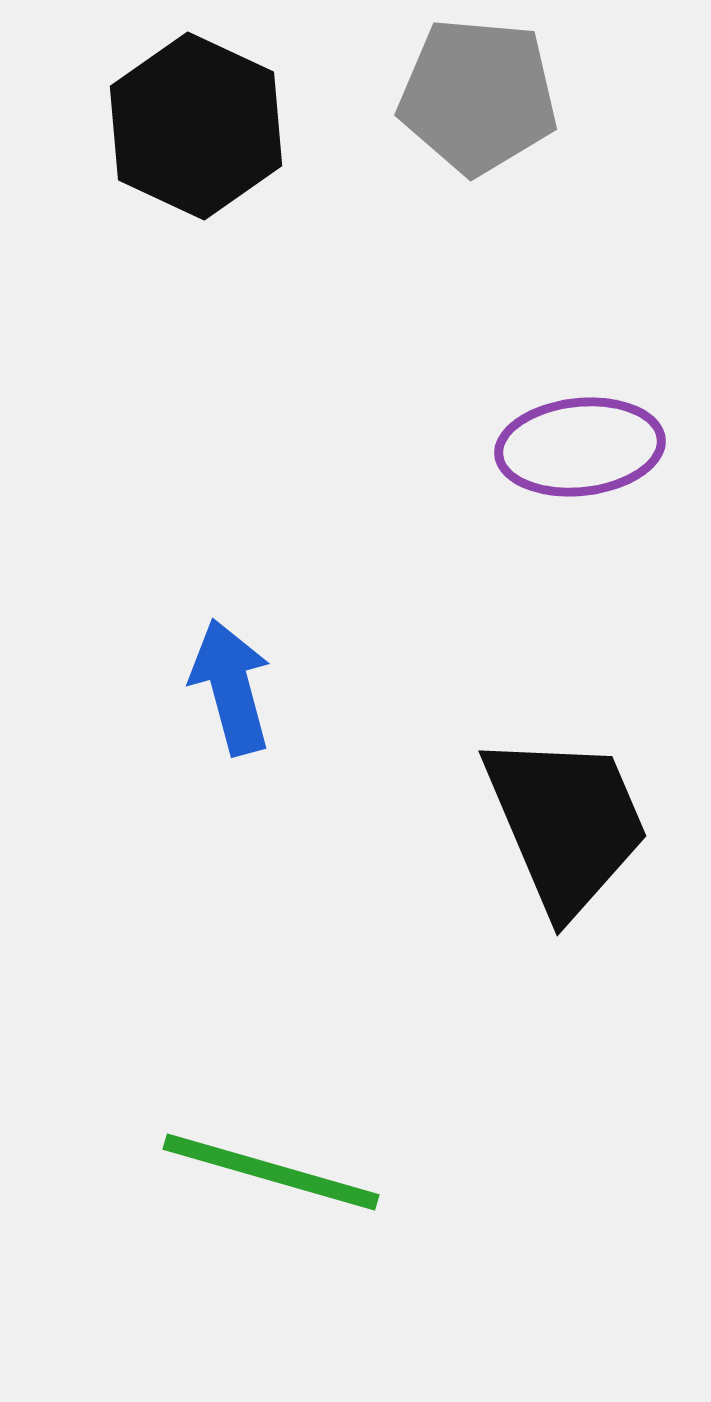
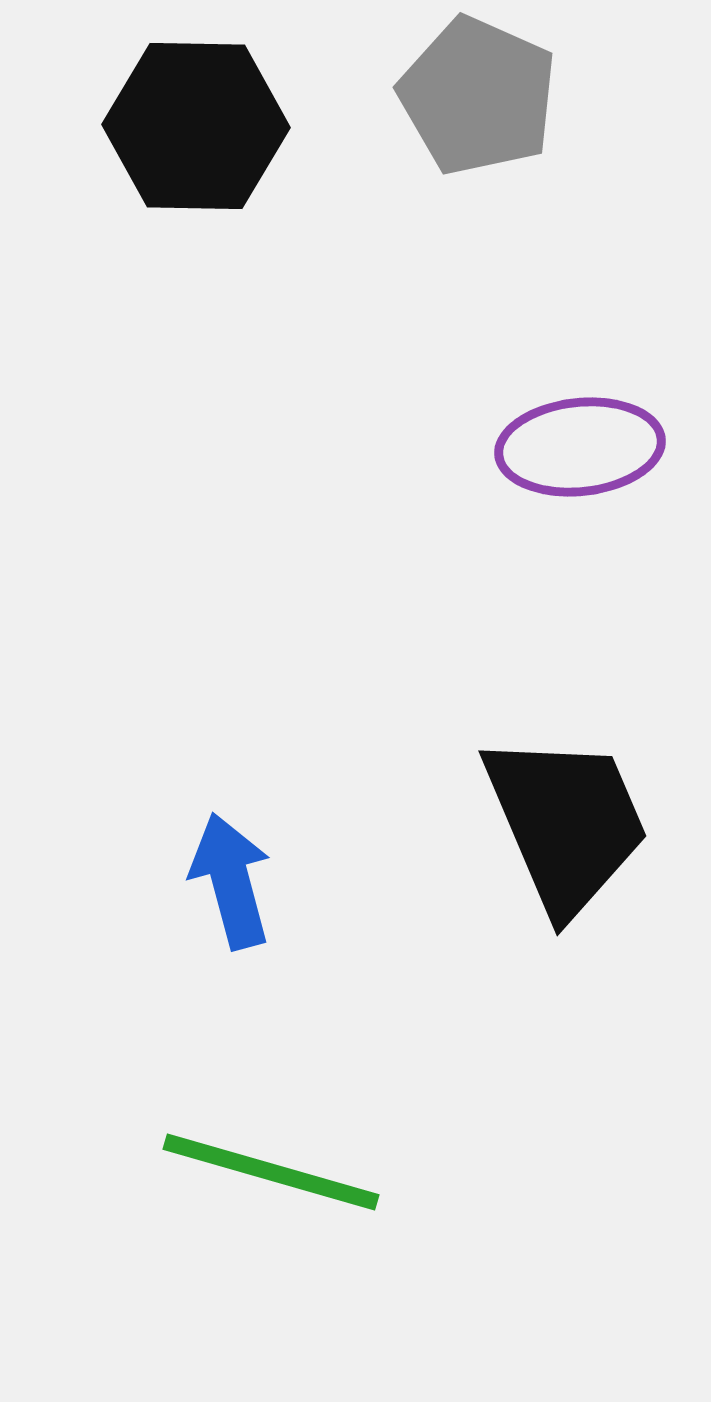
gray pentagon: rotated 19 degrees clockwise
black hexagon: rotated 24 degrees counterclockwise
blue arrow: moved 194 px down
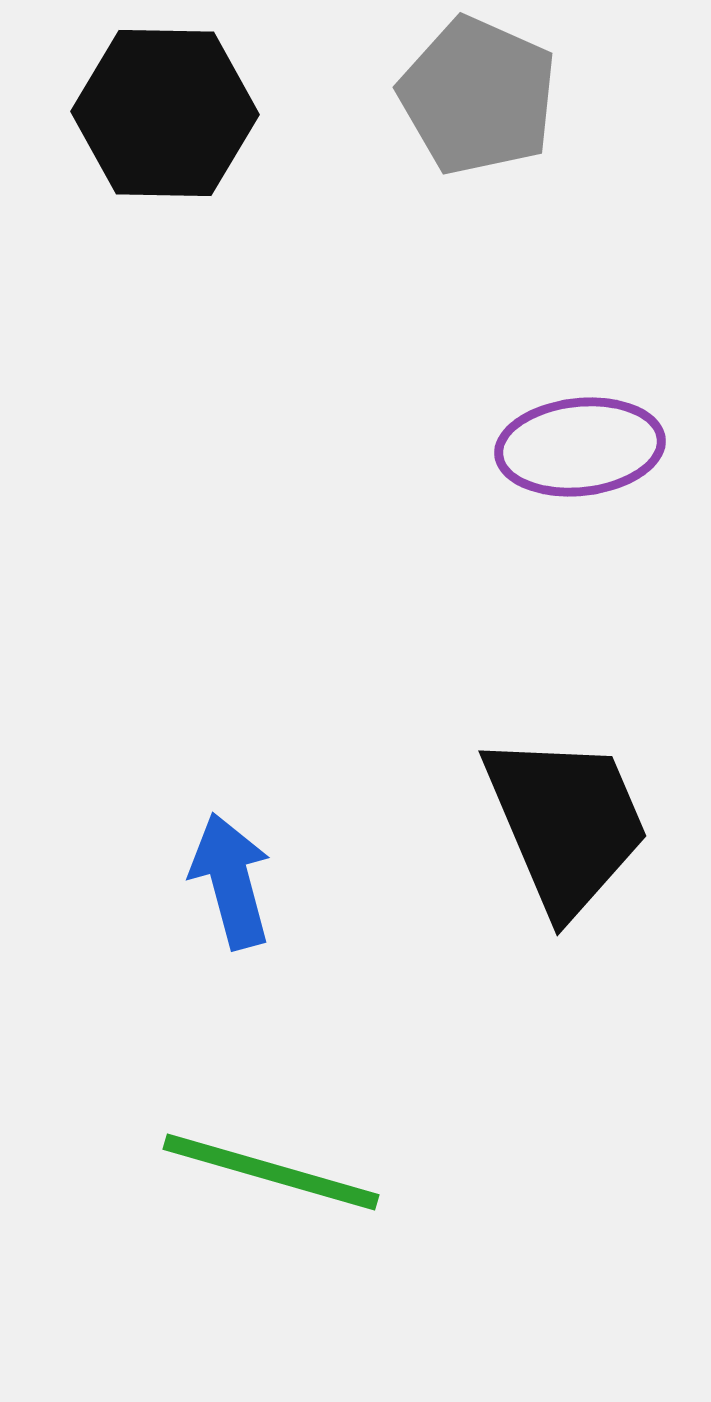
black hexagon: moved 31 px left, 13 px up
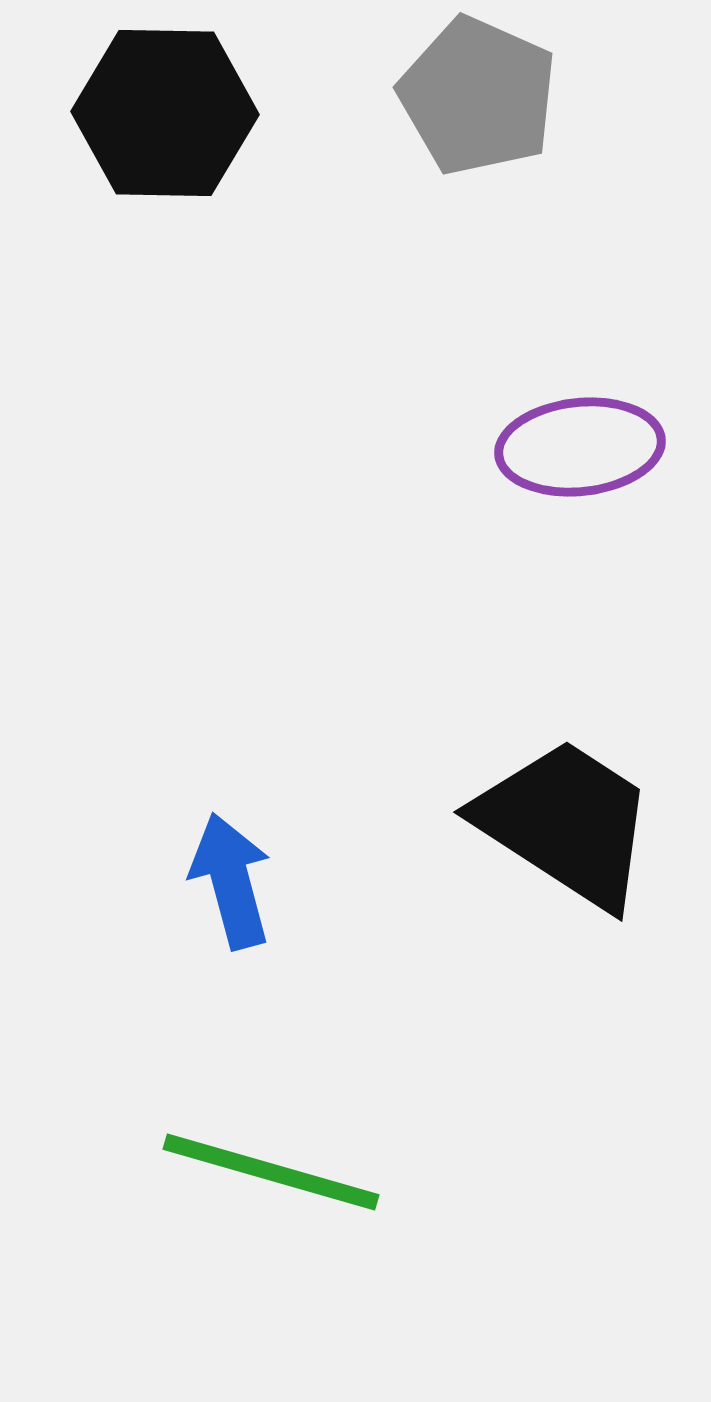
black trapezoid: rotated 34 degrees counterclockwise
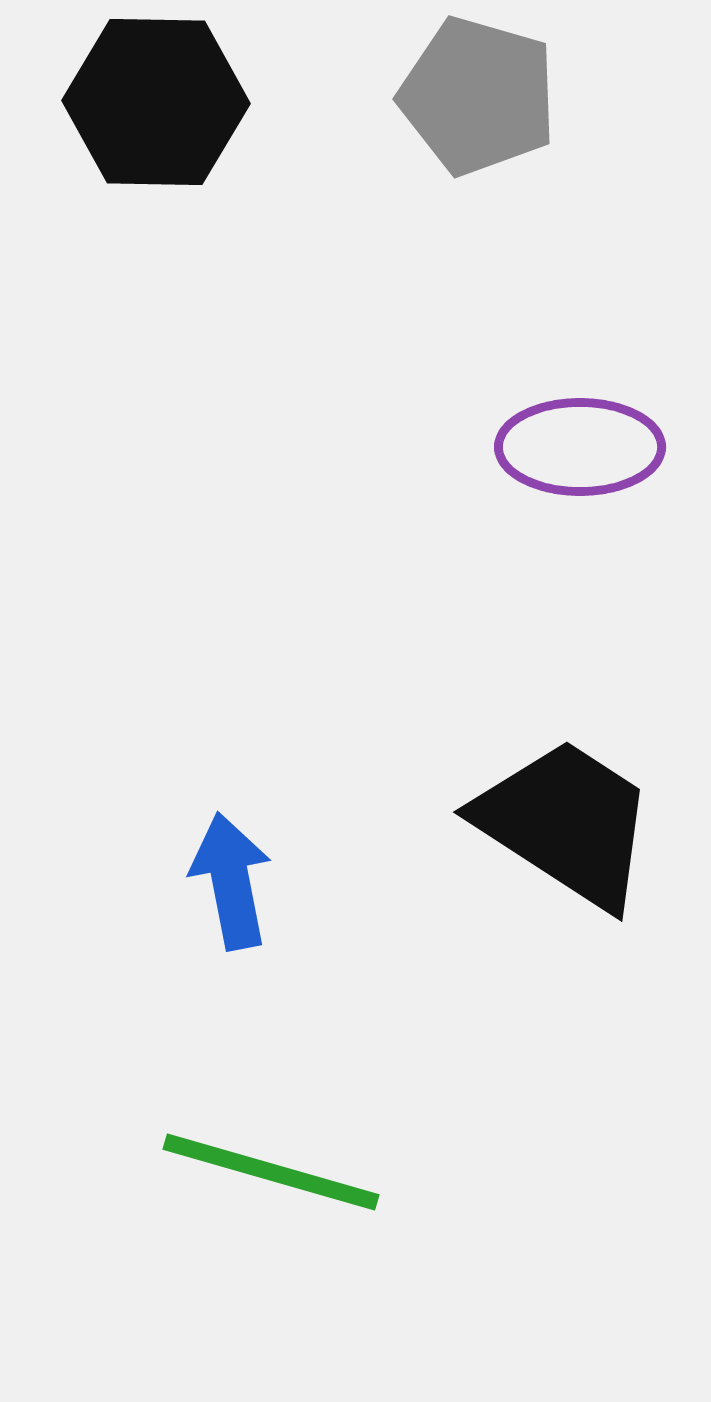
gray pentagon: rotated 8 degrees counterclockwise
black hexagon: moved 9 px left, 11 px up
purple ellipse: rotated 6 degrees clockwise
blue arrow: rotated 4 degrees clockwise
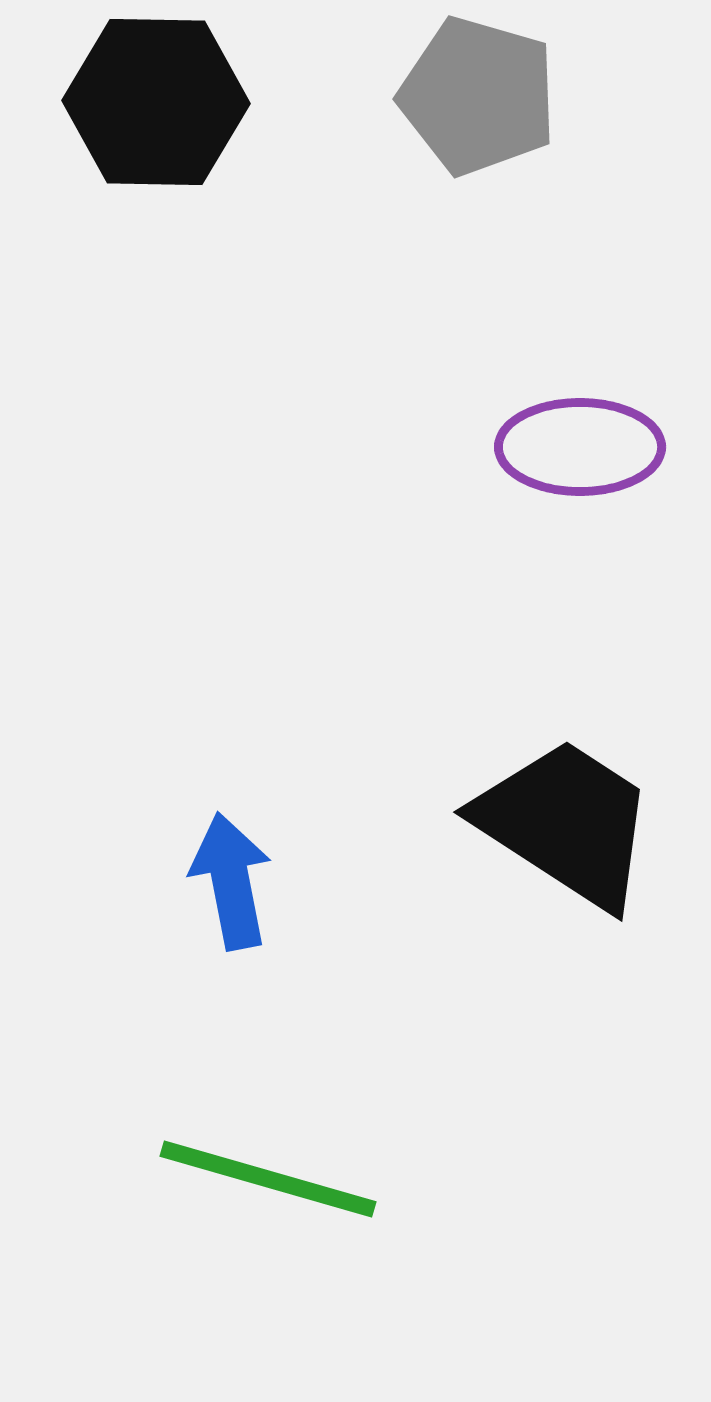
green line: moved 3 px left, 7 px down
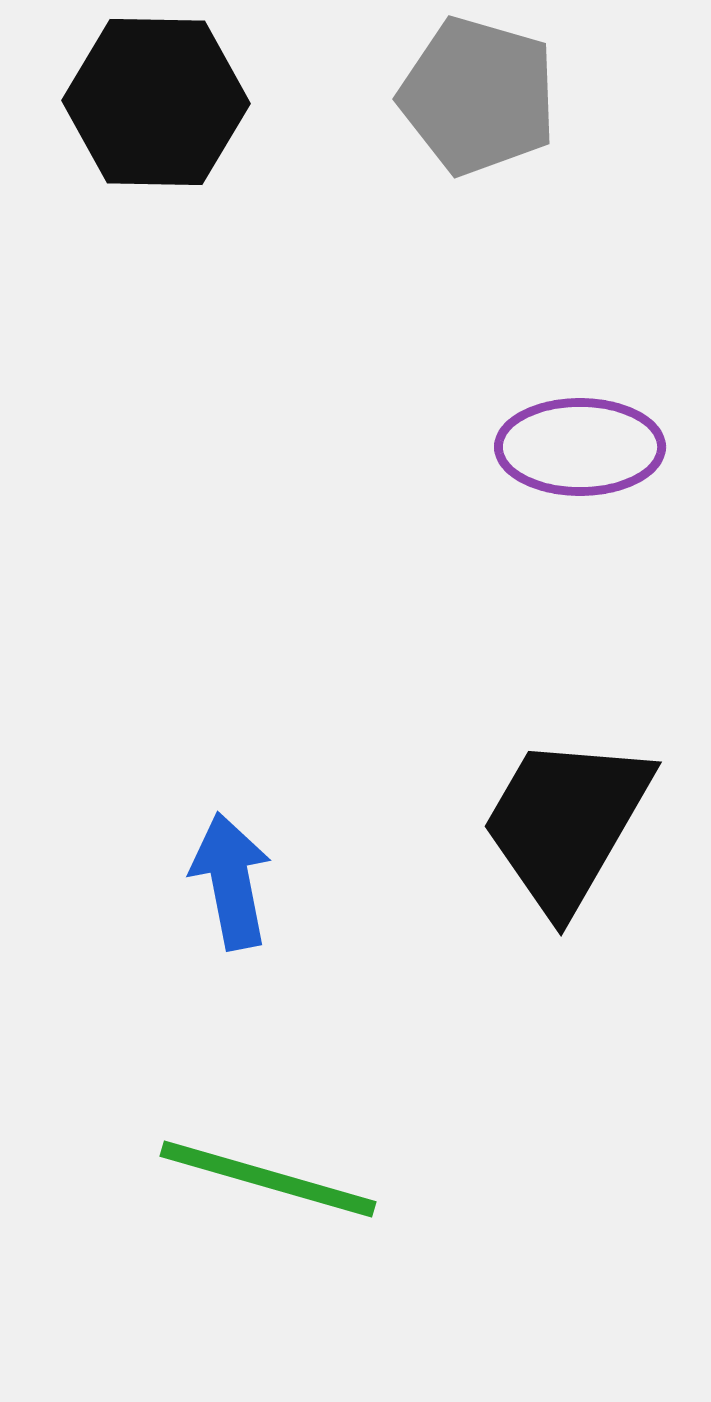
black trapezoid: rotated 93 degrees counterclockwise
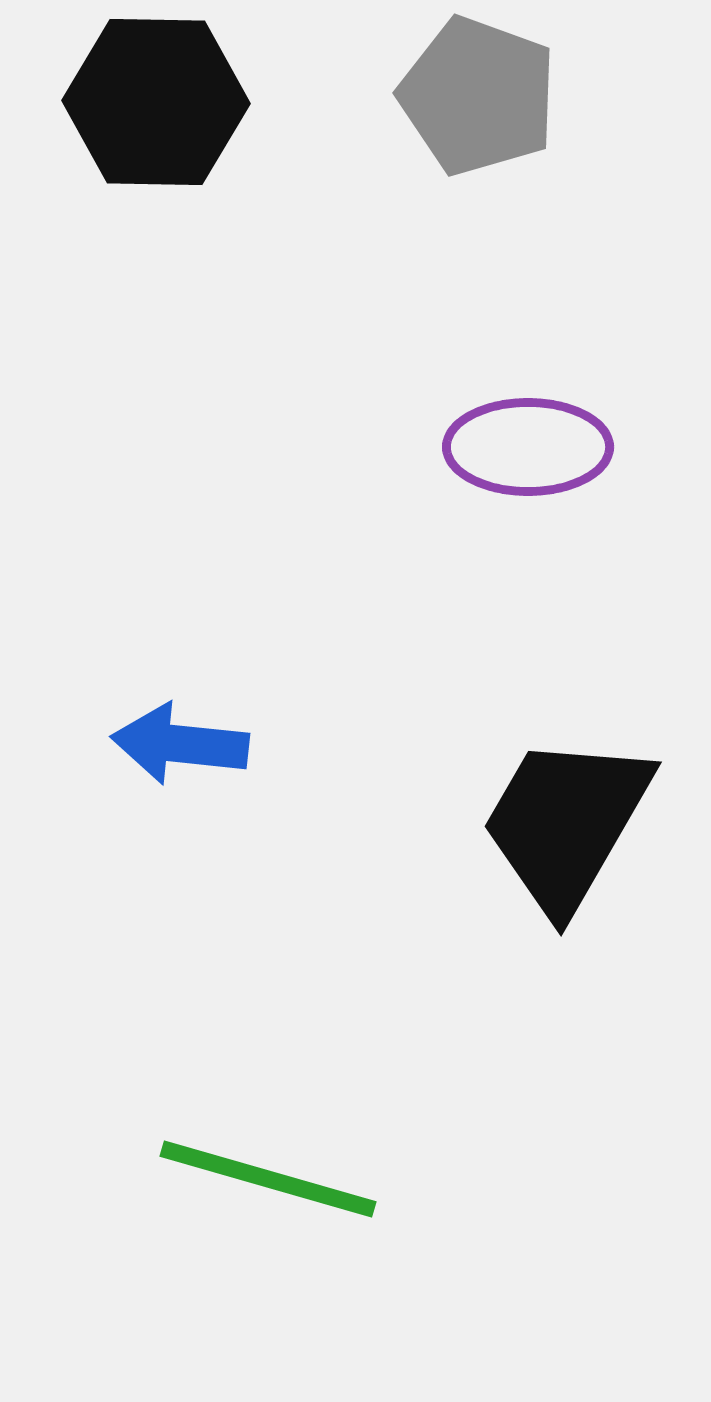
gray pentagon: rotated 4 degrees clockwise
purple ellipse: moved 52 px left
blue arrow: moved 51 px left, 137 px up; rotated 73 degrees counterclockwise
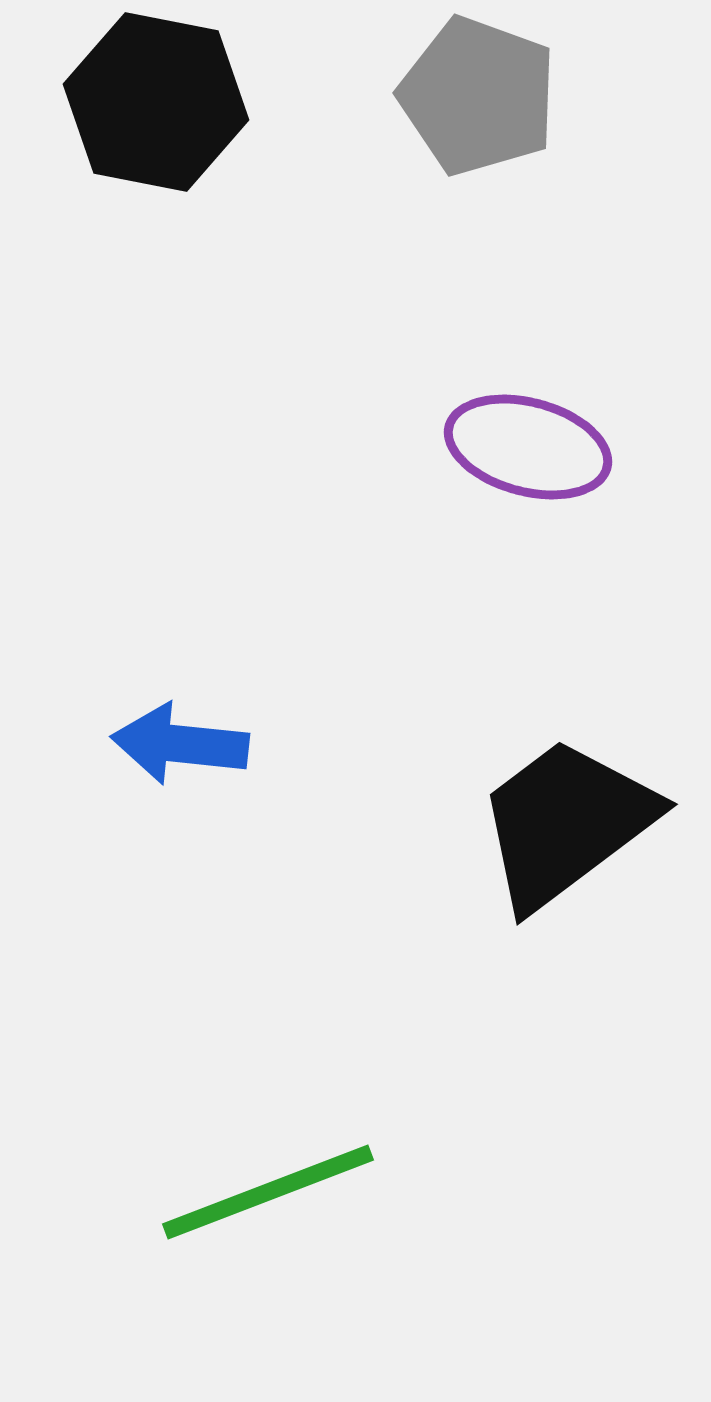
black hexagon: rotated 10 degrees clockwise
purple ellipse: rotated 15 degrees clockwise
black trapezoid: rotated 23 degrees clockwise
green line: moved 13 px down; rotated 37 degrees counterclockwise
